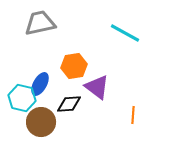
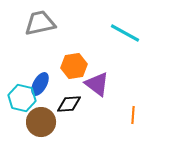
purple triangle: moved 3 px up
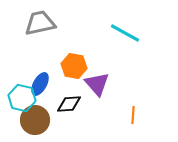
orange hexagon: rotated 20 degrees clockwise
purple triangle: rotated 12 degrees clockwise
brown circle: moved 6 px left, 2 px up
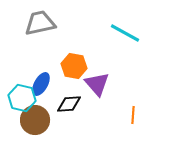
blue ellipse: moved 1 px right
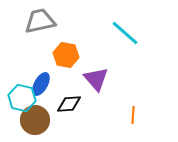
gray trapezoid: moved 2 px up
cyan line: rotated 12 degrees clockwise
orange hexagon: moved 8 px left, 11 px up
purple triangle: moved 1 px left, 5 px up
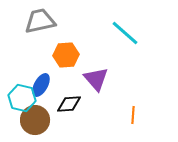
orange hexagon: rotated 15 degrees counterclockwise
blue ellipse: moved 1 px down
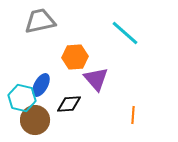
orange hexagon: moved 9 px right, 2 px down
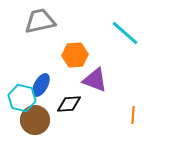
orange hexagon: moved 2 px up
purple triangle: moved 1 px left, 1 px down; rotated 28 degrees counterclockwise
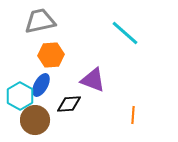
orange hexagon: moved 24 px left
purple triangle: moved 2 px left
cyan hexagon: moved 2 px left, 2 px up; rotated 16 degrees clockwise
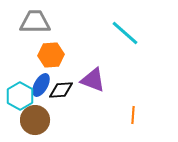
gray trapezoid: moved 5 px left, 1 px down; rotated 12 degrees clockwise
black diamond: moved 8 px left, 14 px up
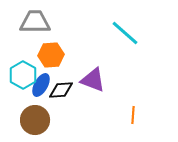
cyan hexagon: moved 3 px right, 21 px up
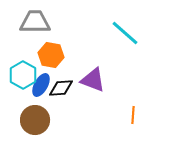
orange hexagon: rotated 15 degrees clockwise
black diamond: moved 2 px up
